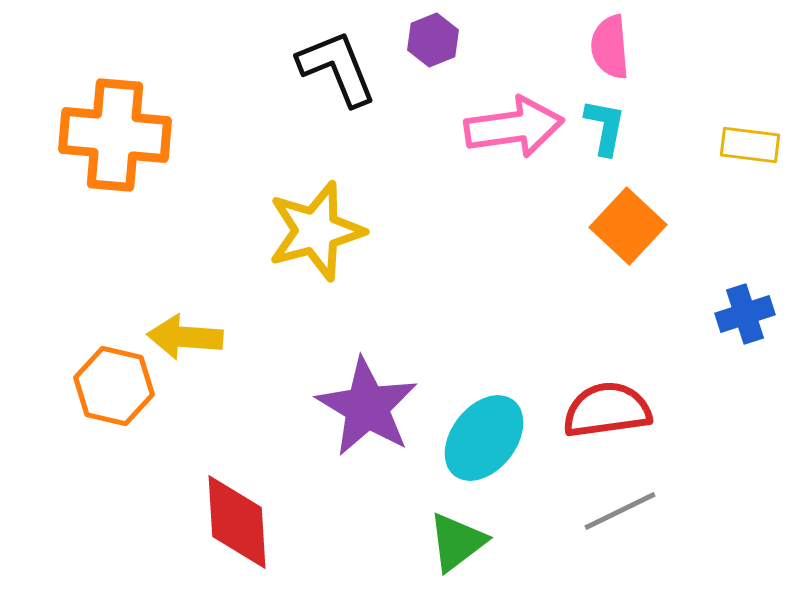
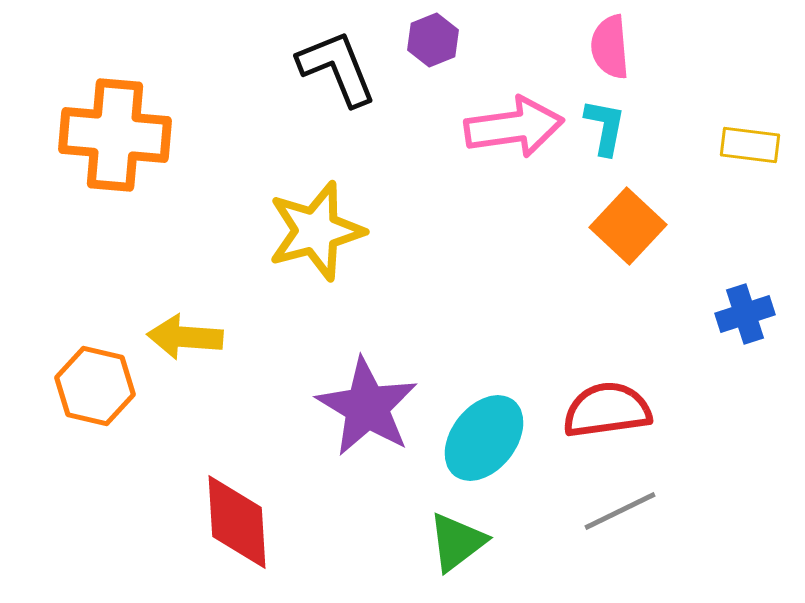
orange hexagon: moved 19 px left
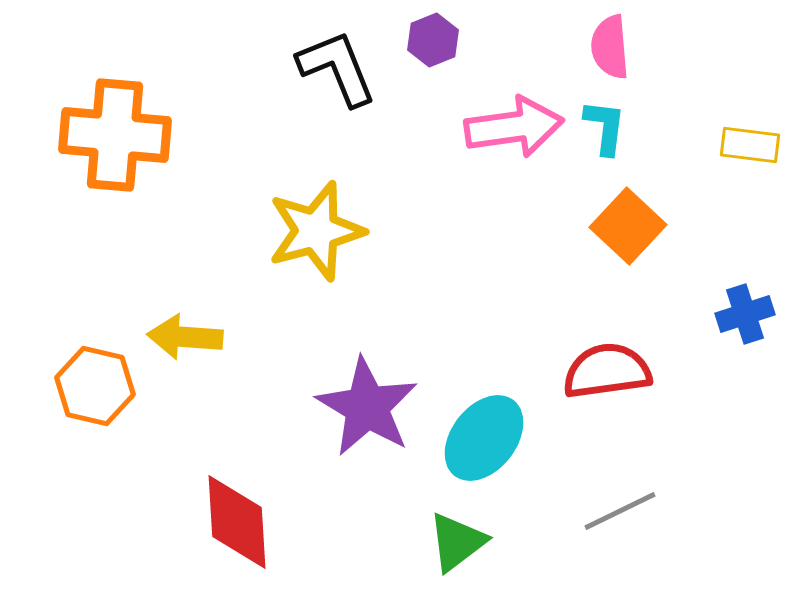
cyan L-shape: rotated 4 degrees counterclockwise
red semicircle: moved 39 px up
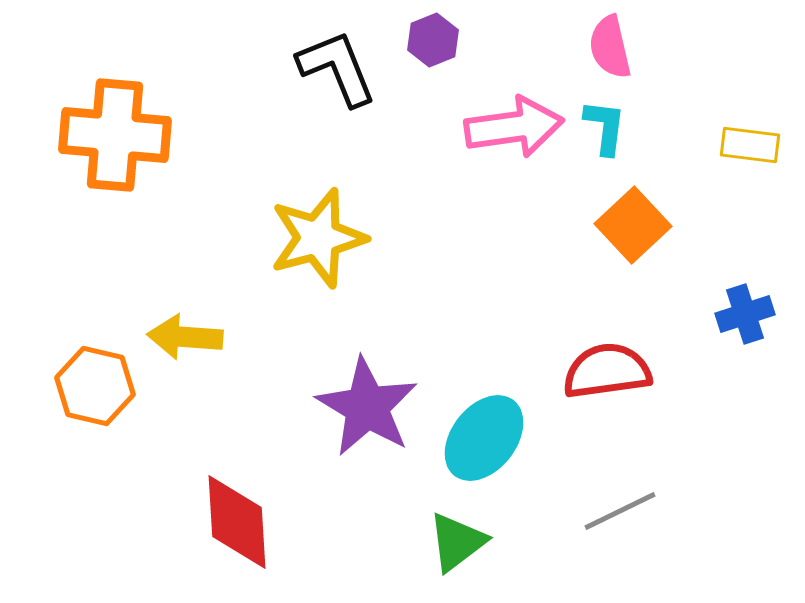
pink semicircle: rotated 8 degrees counterclockwise
orange square: moved 5 px right, 1 px up; rotated 4 degrees clockwise
yellow star: moved 2 px right, 7 px down
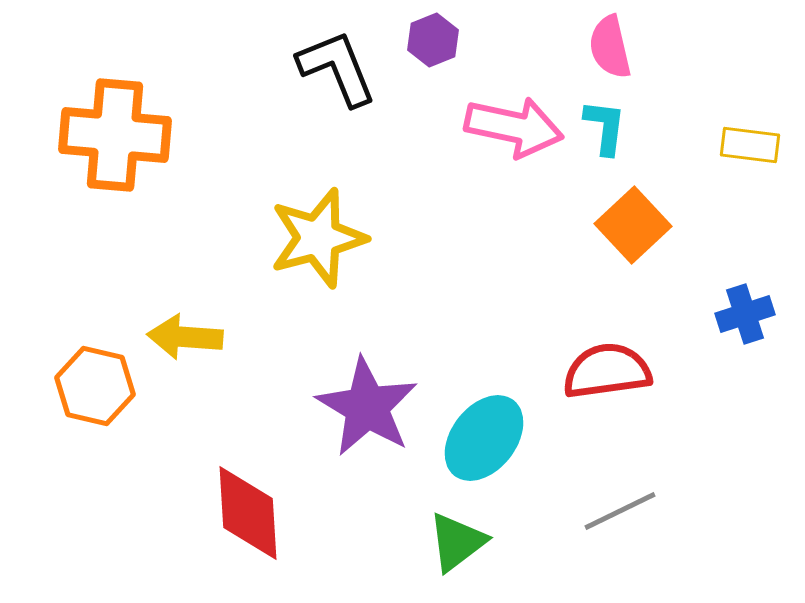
pink arrow: rotated 20 degrees clockwise
red diamond: moved 11 px right, 9 px up
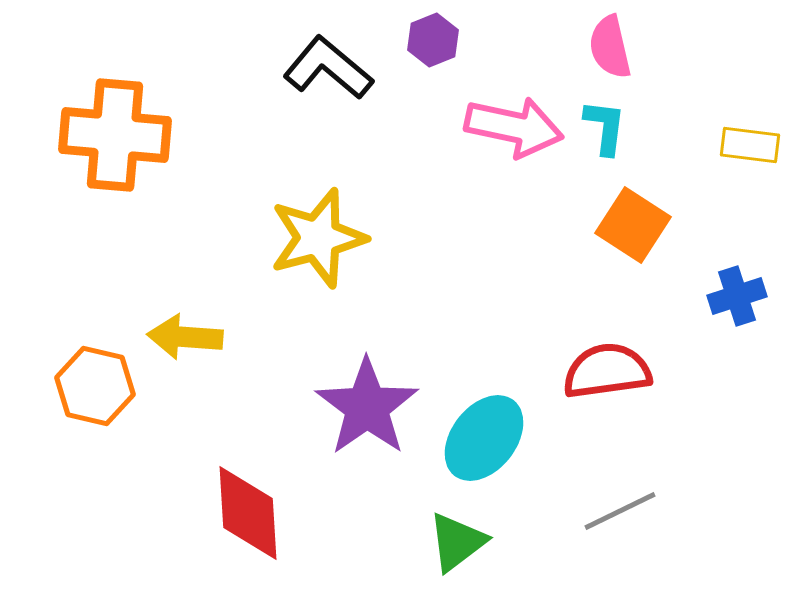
black L-shape: moved 9 px left; rotated 28 degrees counterclockwise
orange square: rotated 14 degrees counterclockwise
blue cross: moved 8 px left, 18 px up
purple star: rotated 6 degrees clockwise
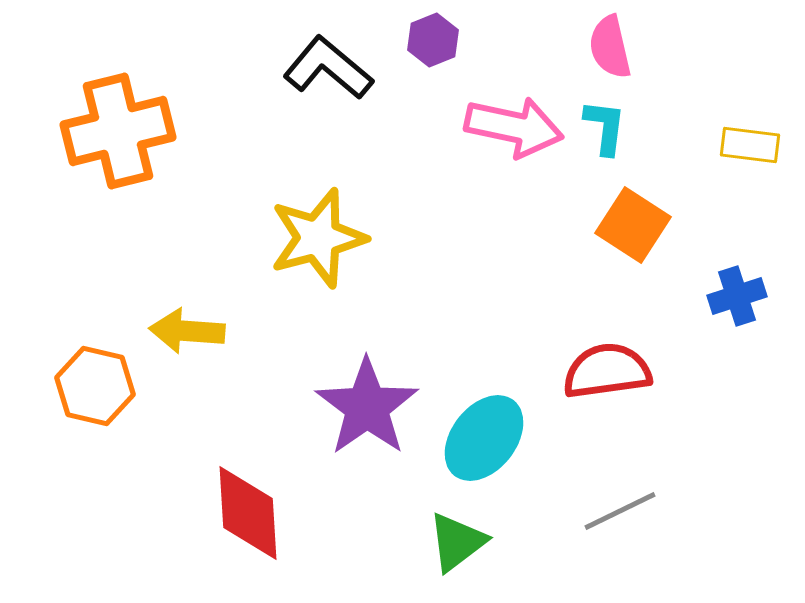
orange cross: moved 3 px right, 4 px up; rotated 19 degrees counterclockwise
yellow arrow: moved 2 px right, 6 px up
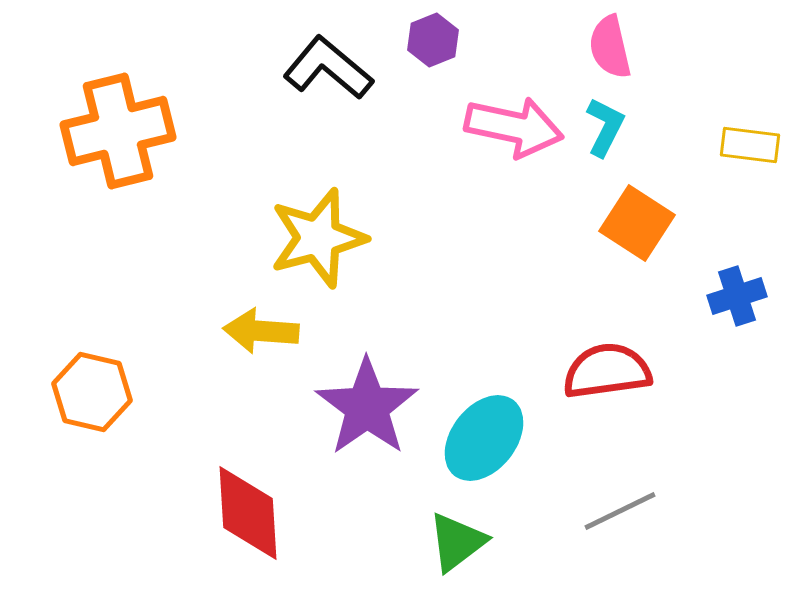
cyan L-shape: rotated 20 degrees clockwise
orange square: moved 4 px right, 2 px up
yellow arrow: moved 74 px right
orange hexagon: moved 3 px left, 6 px down
